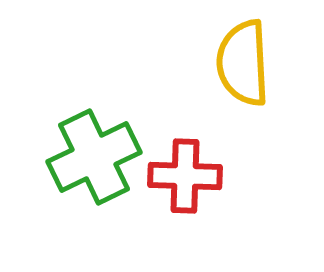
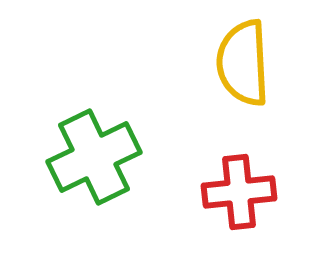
red cross: moved 54 px right, 16 px down; rotated 8 degrees counterclockwise
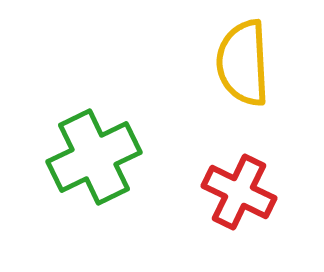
red cross: rotated 32 degrees clockwise
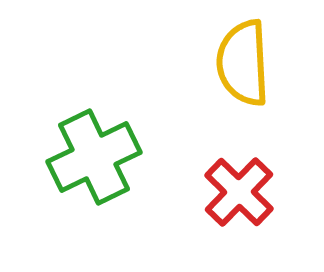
red cross: rotated 18 degrees clockwise
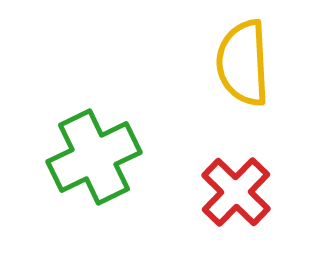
red cross: moved 3 px left
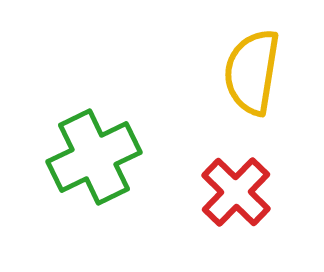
yellow semicircle: moved 9 px right, 9 px down; rotated 12 degrees clockwise
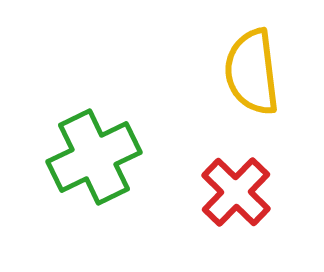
yellow semicircle: rotated 16 degrees counterclockwise
